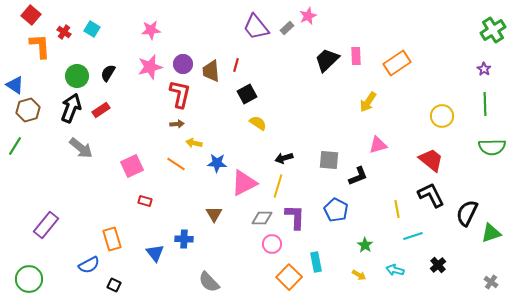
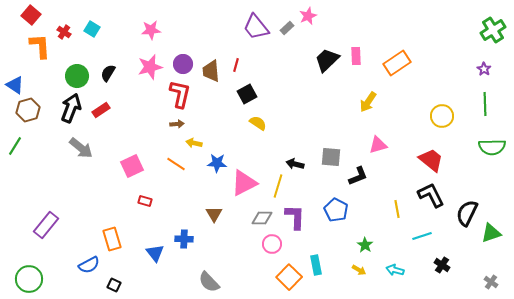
black arrow at (284, 158): moved 11 px right, 6 px down; rotated 30 degrees clockwise
gray square at (329, 160): moved 2 px right, 3 px up
cyan line at (413, 236): moved 9 px right
cyan rectangle at (316, 262): moved 3 px down
black cross at (438, 265): moved 4 px right; rotated 14 degrees counterclockwise
yellow arrow at (359, 275): moved 5 px up
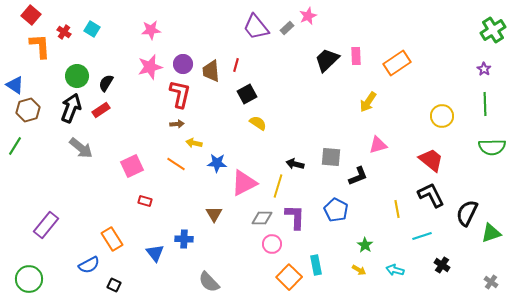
black semicircle at (108, 73): moved 2 px left, 10 px down
orange rectangle at (112, 239): rotated 15 degrees counterclockwise
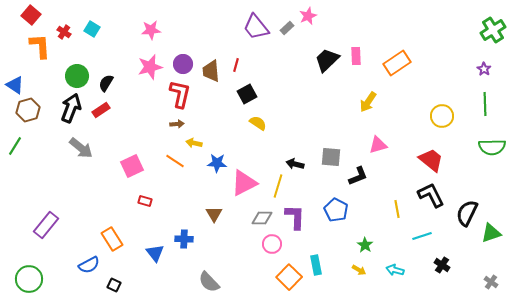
orange line at (176, 164): moved 1 px left, 3 px up
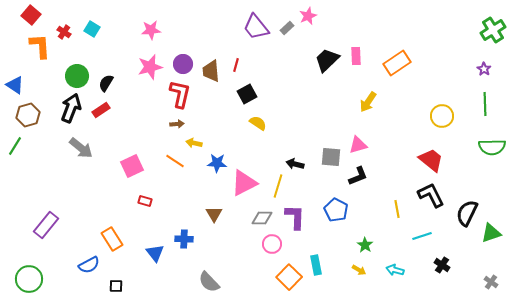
brown hexagon at (28, 110): moved 5 px down
pink triangle at (378, 145): moved 20 px left
black square at (114, 285): moved 2 px right, 1 px down; rotated 24 degrees counterclockwise
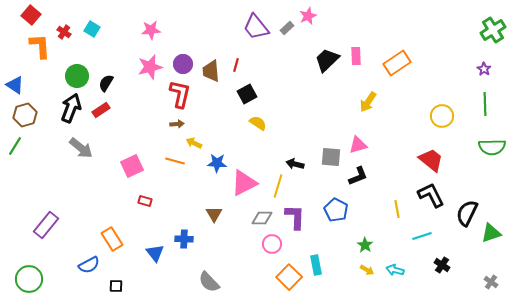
brown hexagon at (28, 115): moved 3 px left
yellow arrow at (194, 143): rotated 14 degrees clockwise
orange line at (175, 161): rotated 18 degrees counterclockwise
yellow arrow at (359, 270): moved 8 px right
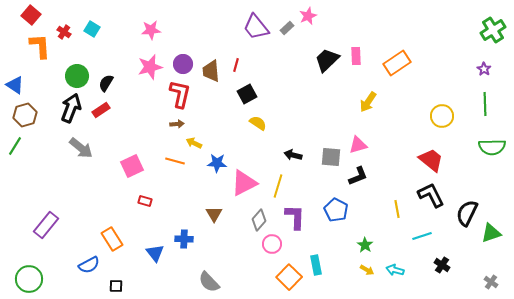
black arrow at (295, 164): moved 2 px left, 9 px up
gray diamond at (262, 218): moved 3 px left, 2 px down; rotated 50 degrees counterclockwise
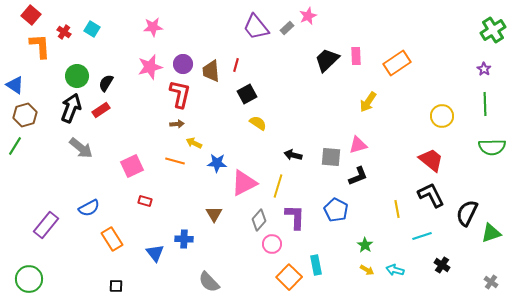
pink star at (151, 30): moved 2 px right, 3 px up
blue semicircle at (89, 265): moved 57 px up
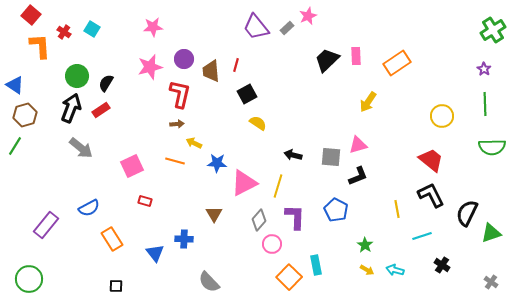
purple circle at (183, 64): moved 1 px right, 5 px up
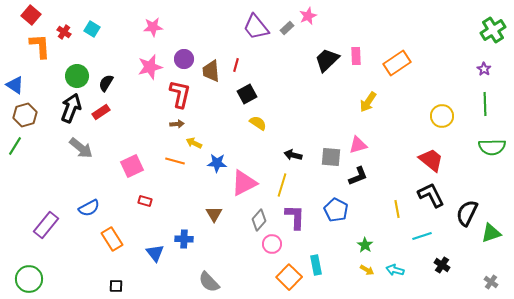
red rectangle at (101, 110): moved 2 px down
yellow line at (278, 186): moved 4 px right, 1 px up
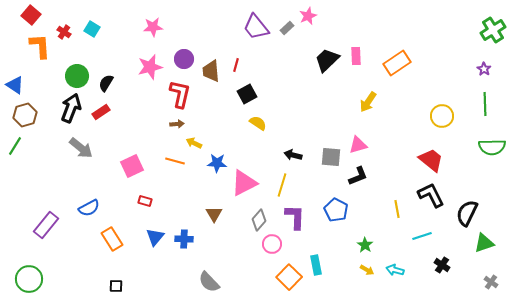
green triangle at (491, 233): moved 7 px left, 10 px down
blue triangle at (155, 253): moved 16 px up; rotated 18 degrees clockwise
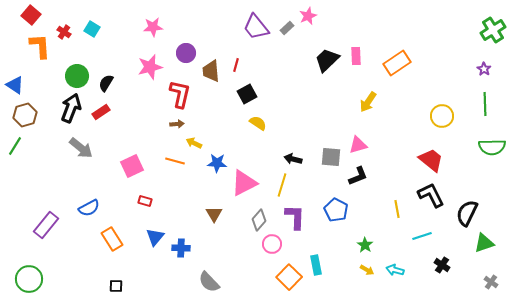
purple circle at (184, 59): moved 2 px right, 6 px up
black arrow at (293, 155): moved 4 px down
blue cross at (184, 239): moved 3 px left, 9 px down
